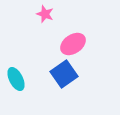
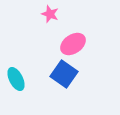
pink star: moved 5 px right
blue square: rotated 20 degrees counterclockwise
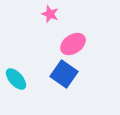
cyan ellipse: rotated 15 degrees counterclockwise
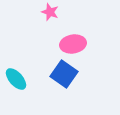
pink star: moved 2 px up
pink ellipse: rotated 25 degrees clockwise
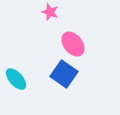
pink ellipse: rotated 60 degrees clockwise
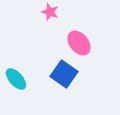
pink ellipse: moved 6 px right, 1 px up
